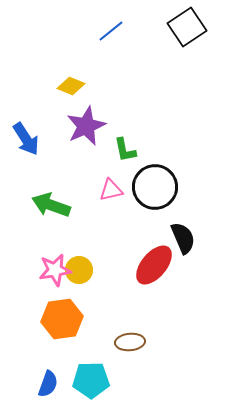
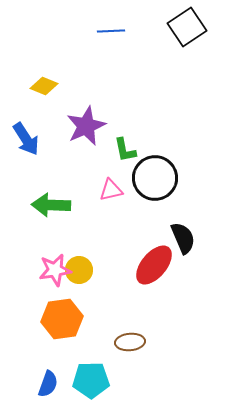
blue line: rotated 36 degrees clockwise
yellow diamond: moved 27 px left
black circle: moved 9 px up
green arrow: rotated 18 degrees counterclockwise
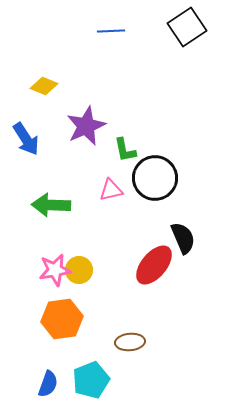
cyan pentagon: rotated 21 degrees counterclockwise
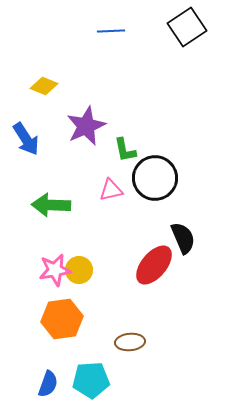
cyan pentagon: rotated 18 degrees clockwise
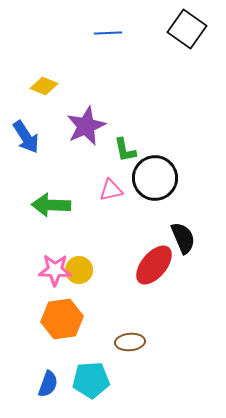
black square: moved 2 px down; rotated 21 degrees counterclockwise
blue line: moved 3 px left, 2 px down
blue arrow: moved 2 px up
pink star: rotated 12 degrees clockwise
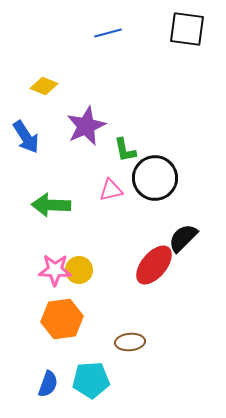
black square: rotated 27 degrees counterclockwise
blue line: rotated 12 degrees counterclockwise
black semicircle: rotated 112 degrees counterclockwise
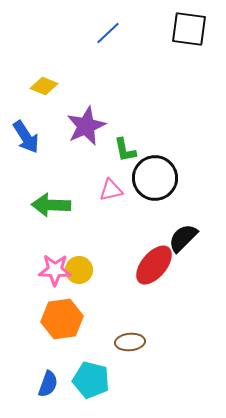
black square: moved 2 px right
blue line: rotated 28 degrees counterclockwise
cyan pentagon: rotated 18 degrees clockwise
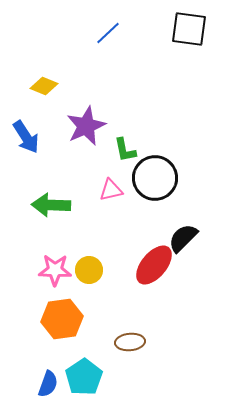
yellow circle: moved 10 px right
cyan pentagon: moved 7 px left, 3 px up; rotated 24 degrees clockwise
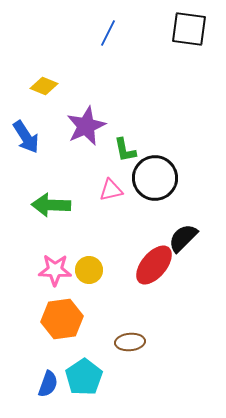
blue line: rotated 20 degrees counterclockwise
